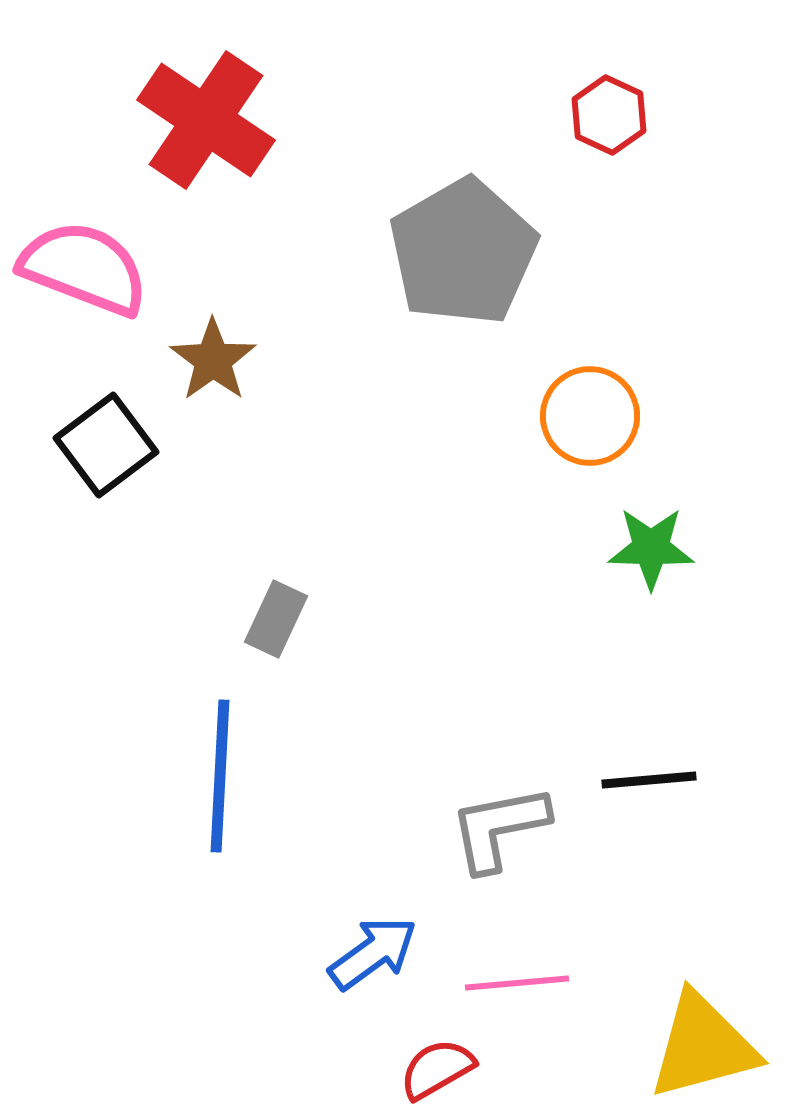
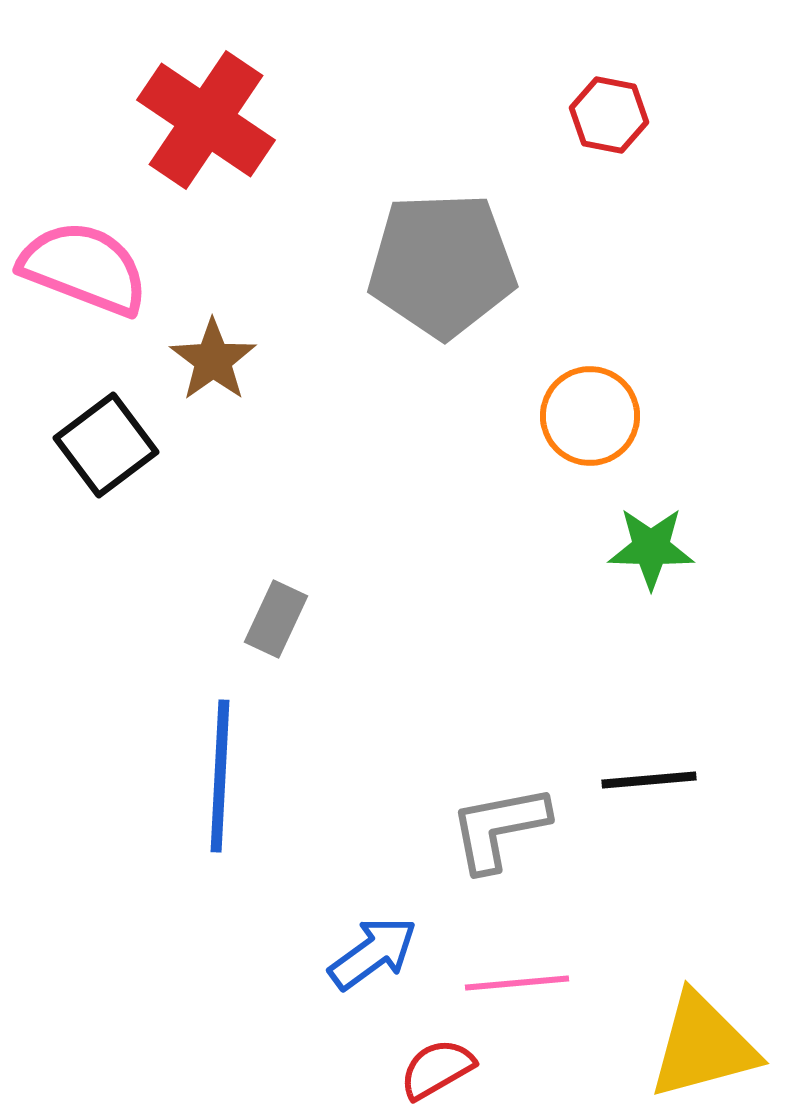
red hexagon: rotated 14 degrees counterclockwise
gray pentagon: moved 21 px left, 13 px down; rotated 28 degrees clockwise
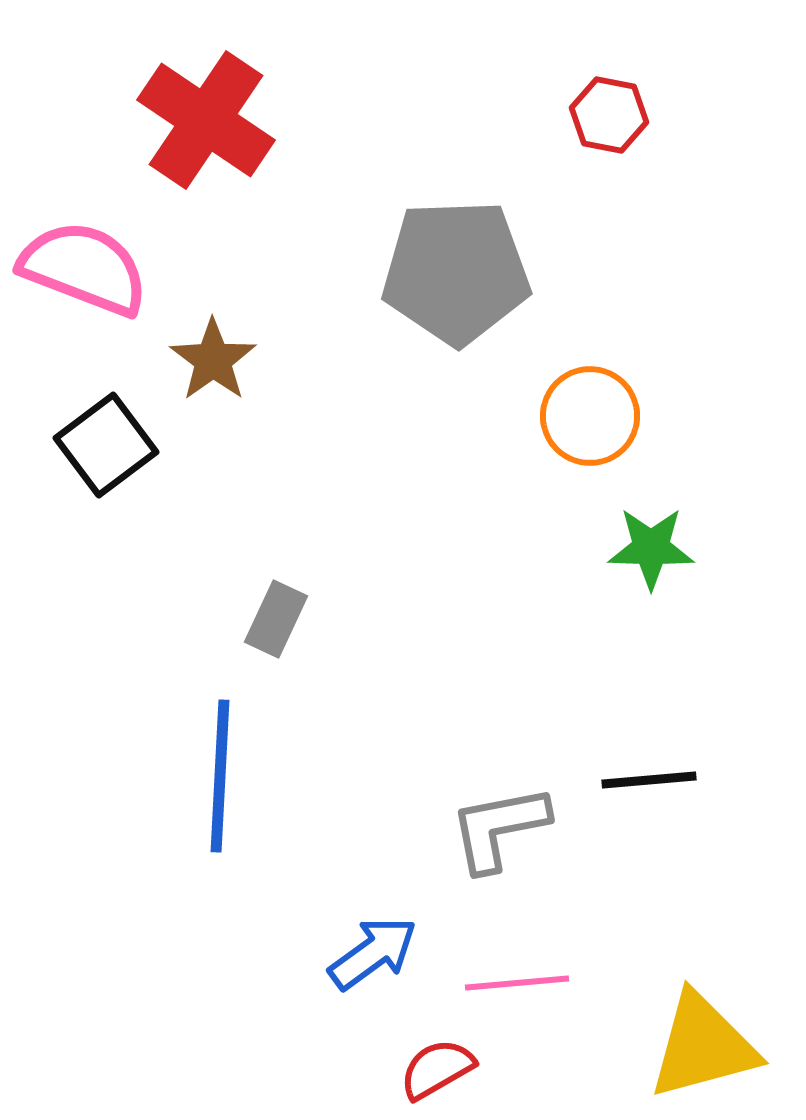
gray pentagon: moved 14 px right, 7 px down
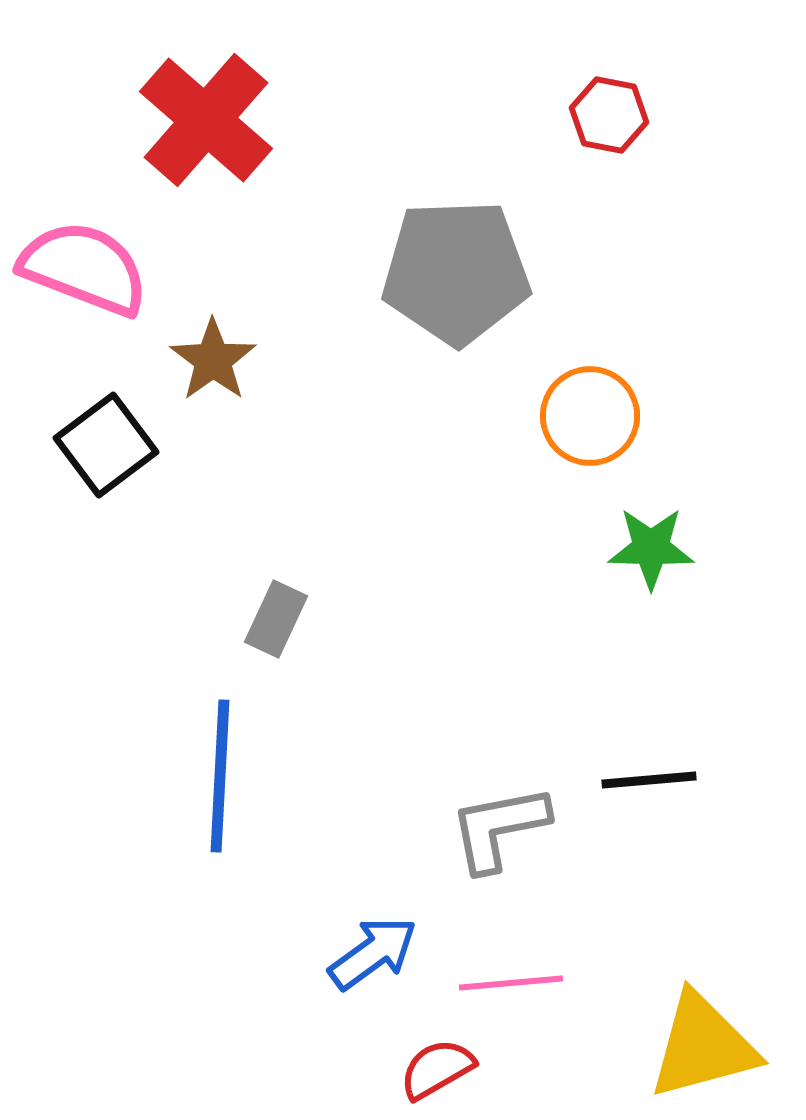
red cross: rotated 7 degrees clockwise
pink line: moved 6 px left
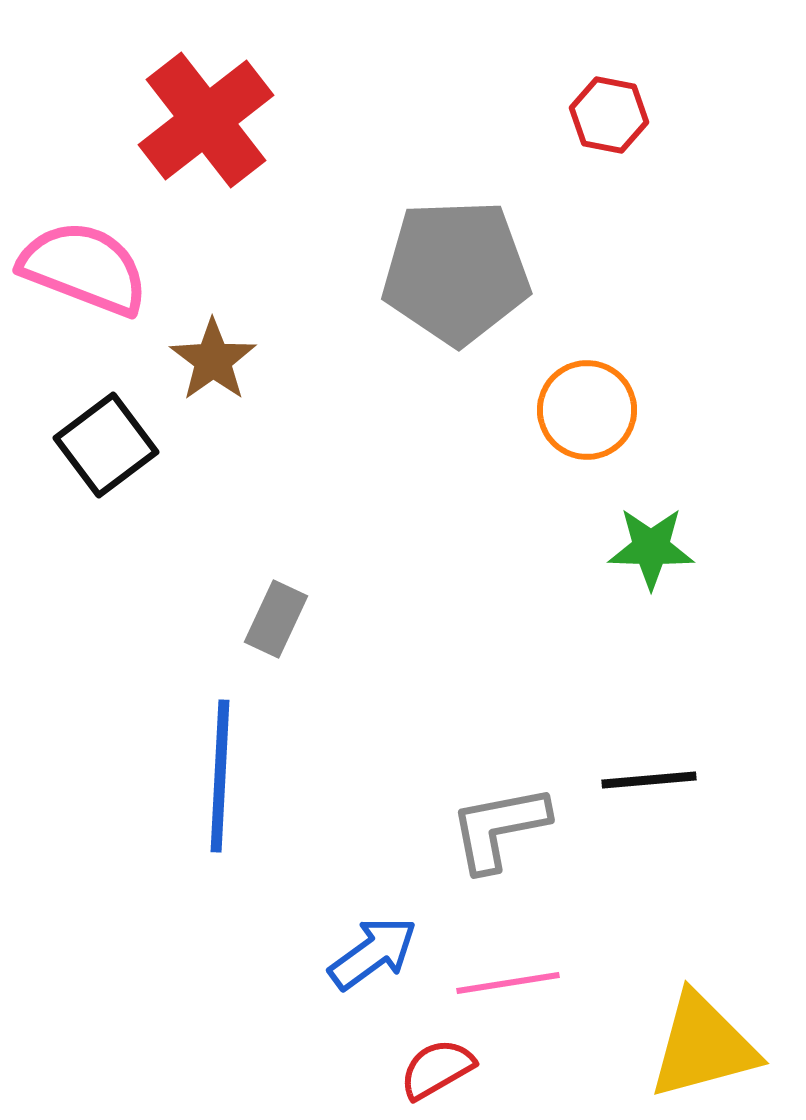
red cross: rotated 11 degrees clockwise
orange circle: moved 3 px left, 6 px up
pink line: moved 3 px left; rotated 4 degrees counterclockwise
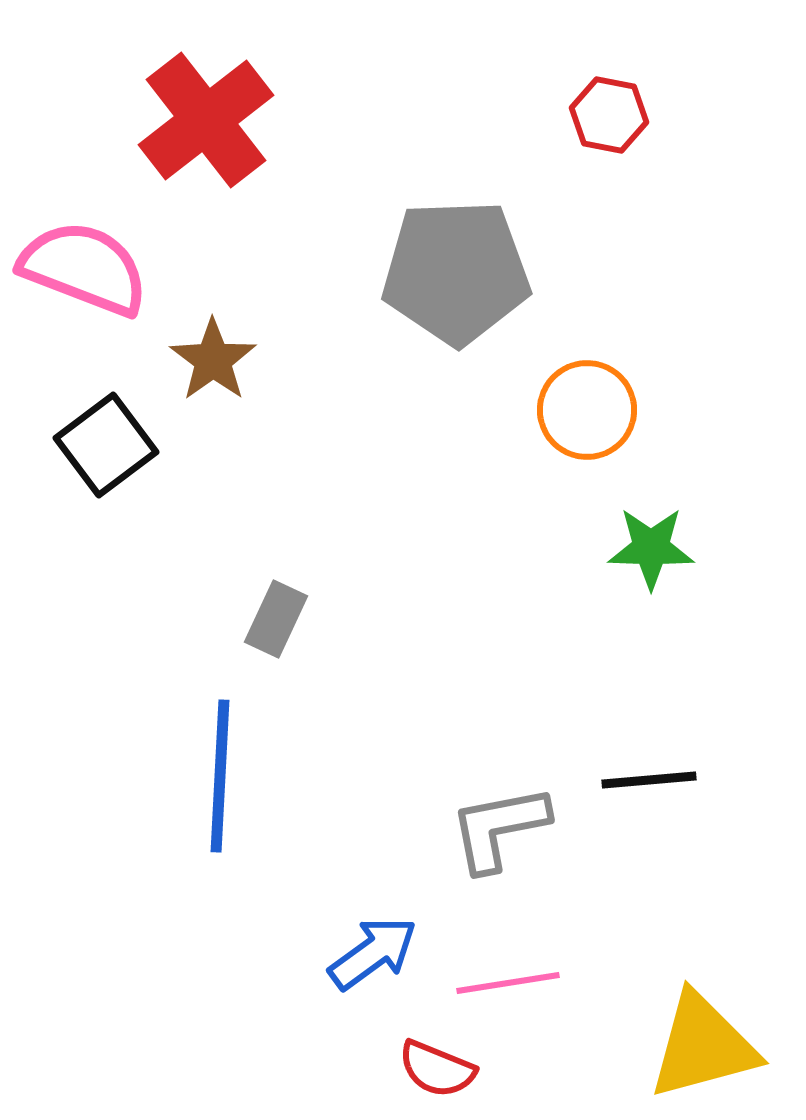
red semicircle: rotated 128 degrees counterclockwise
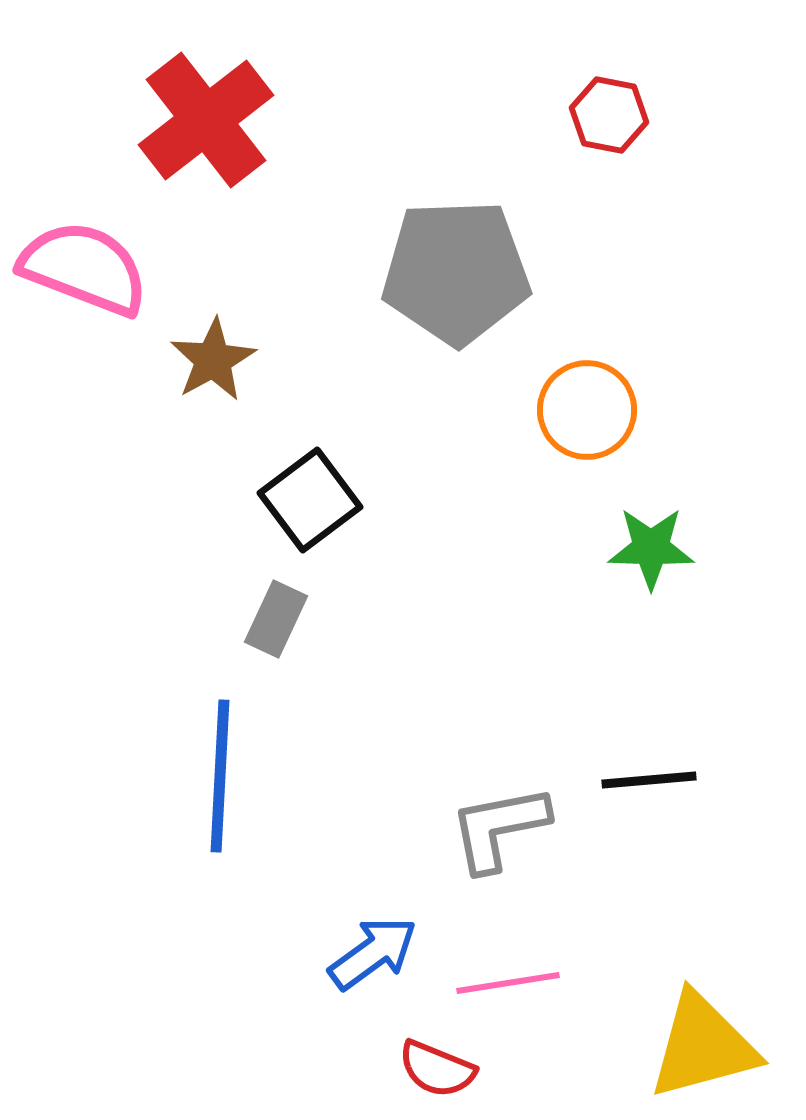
brown star: rotated 6 degrees clockwise
black square: moved 204 px right, 55 px down
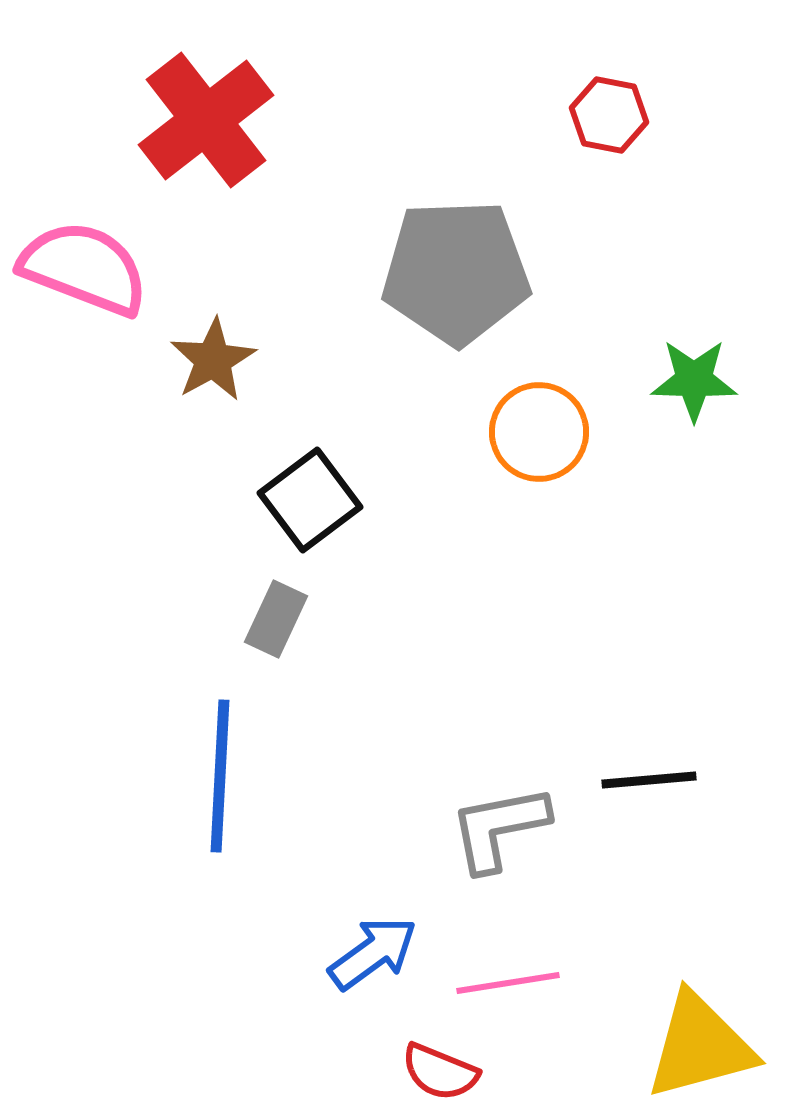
orange circle: moved 48 px left, 22 px down
green star: moved 43 px right, 168 px up
yellow triangle: moved 3 px left
red semicircle: moved 3 px right, 3 px down
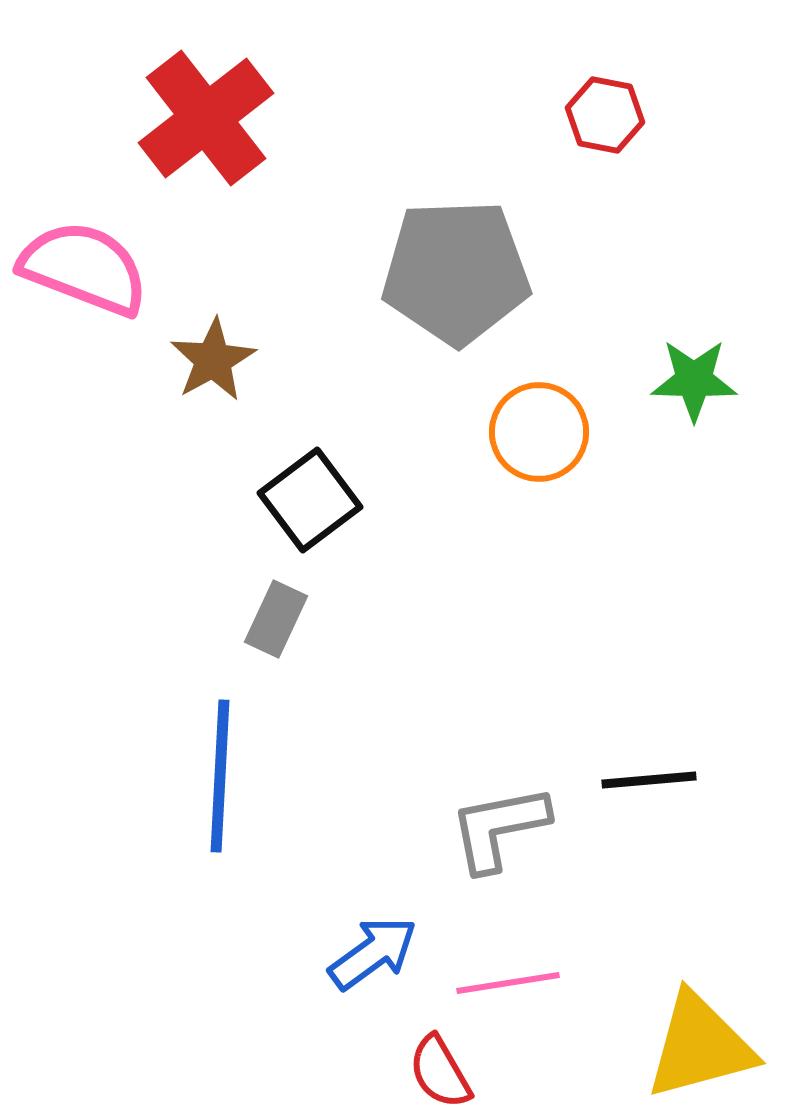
red hexagon: moved 4 px left
red cross: moved 2 px up
red semicircle: rotated 38 degrees clockwise
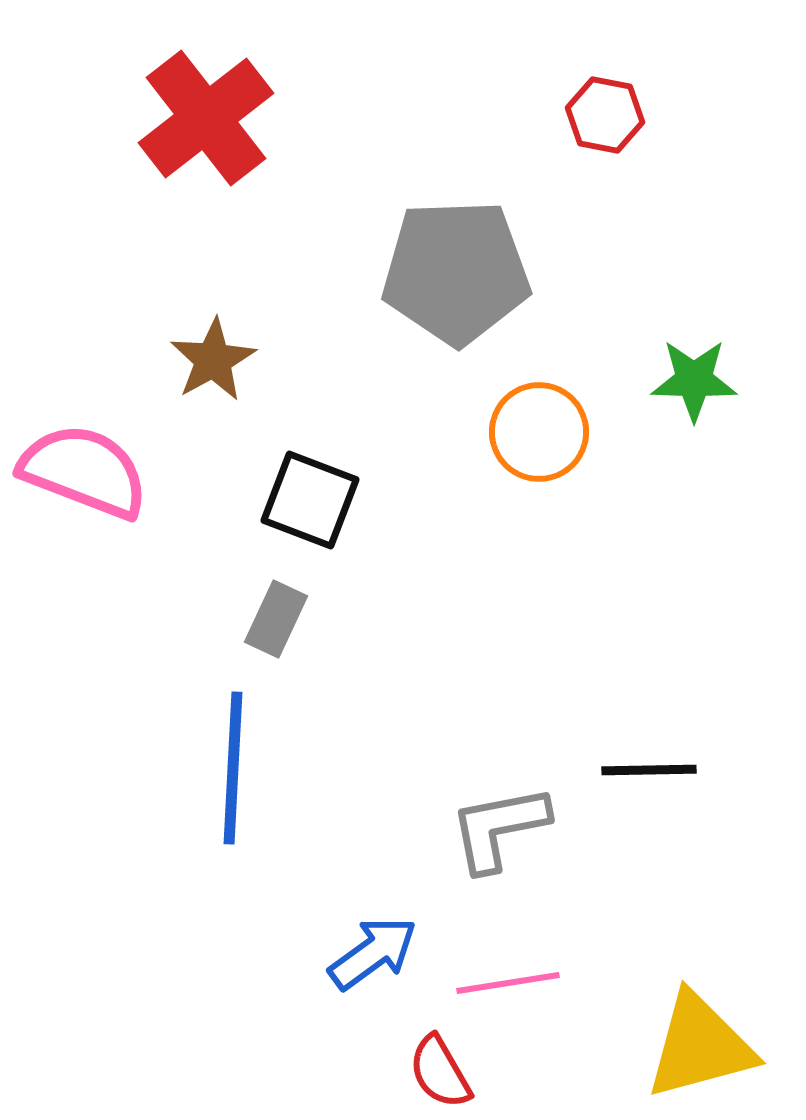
pink semicircle: moved 203 px down
black square: rotated 32 degrees counterclockwise
blue line: moved 13 px right, 8 px up
black line: moved 10 px up; rotated 4 degrees clockwise
